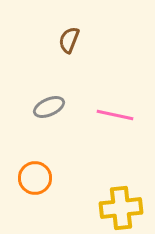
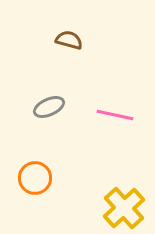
brown semicircle: rotated 84 degrees clockwise
yellow cross: moved 3 px right; rotated 36 degrees counterclockwise
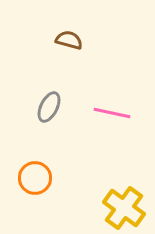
gray ellipse: rotated 40 degrees counterclockwise
pink line: moved 3 px left, 2 px up
yellow cross: rotated 12 degrees counterclockwise
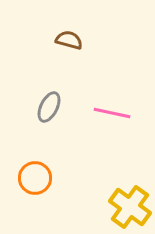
yellow cross: moved 6 px right, 1 px up
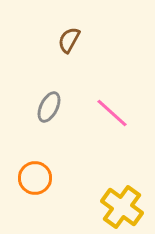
brown semicircle: rotated 76 degrees counterclockwise
pink line: rotated 30 degrees clockwise
yellow cross: moved 8 px left
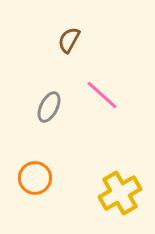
pink line: moved 10 px left, 18 px up
yellow cross: moved 2 px left, 14 px up; rotated 24 degrees clockwise
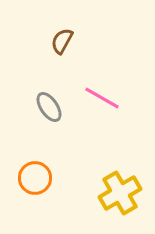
brown semicircle: moved 7 px left, 1 px down
pink line: moved 3 px down; rotated 12 degrees counterclockwise
gray ellipse: rotated 60 degrees counterclockwise
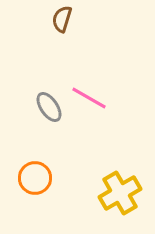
brown semicircle: moved 22 px up; rotated 12 degrees counterclockwise
pink line: moved 13 px left
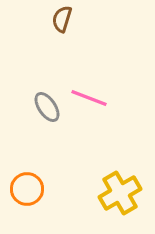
pink line: rotated 9 degrees counterclockwise
gray ellipse: moved 2 px left
orange circle: moved 8 px left, 11 px down
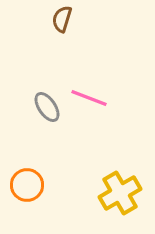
orange circle: moved 4 px up
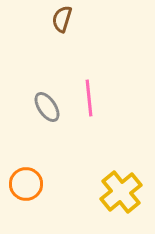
pink line: rotated 63 degrees clockwise
orange circle: moved 1 px left, 1 px up
yellow cross: moved 1 px right, 1 px up; rotated 9 degrees counterclockwise
